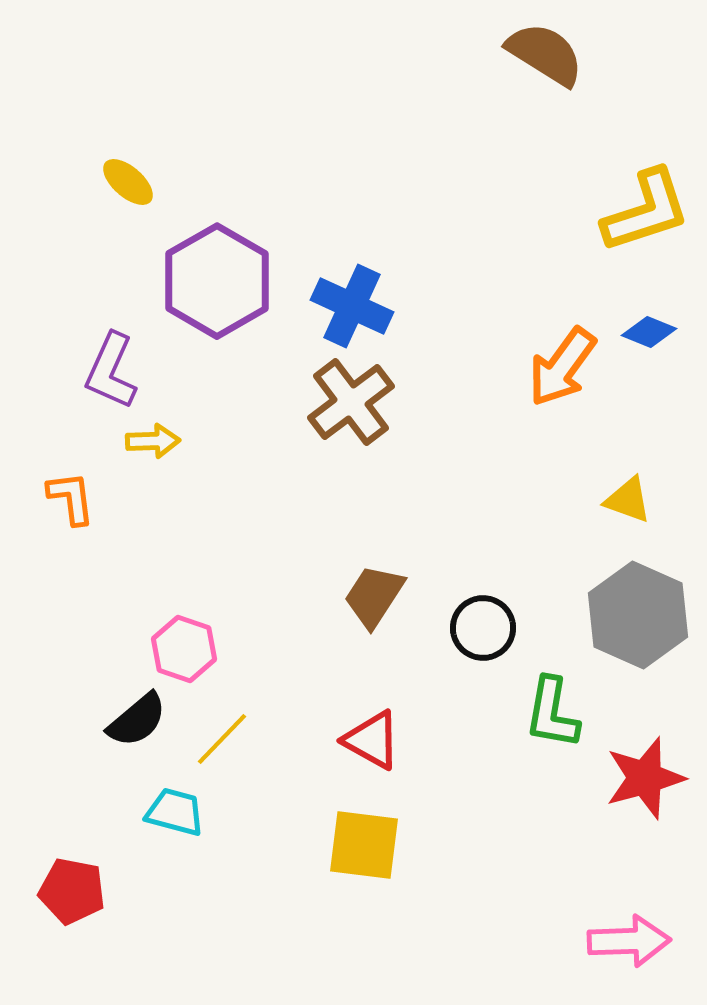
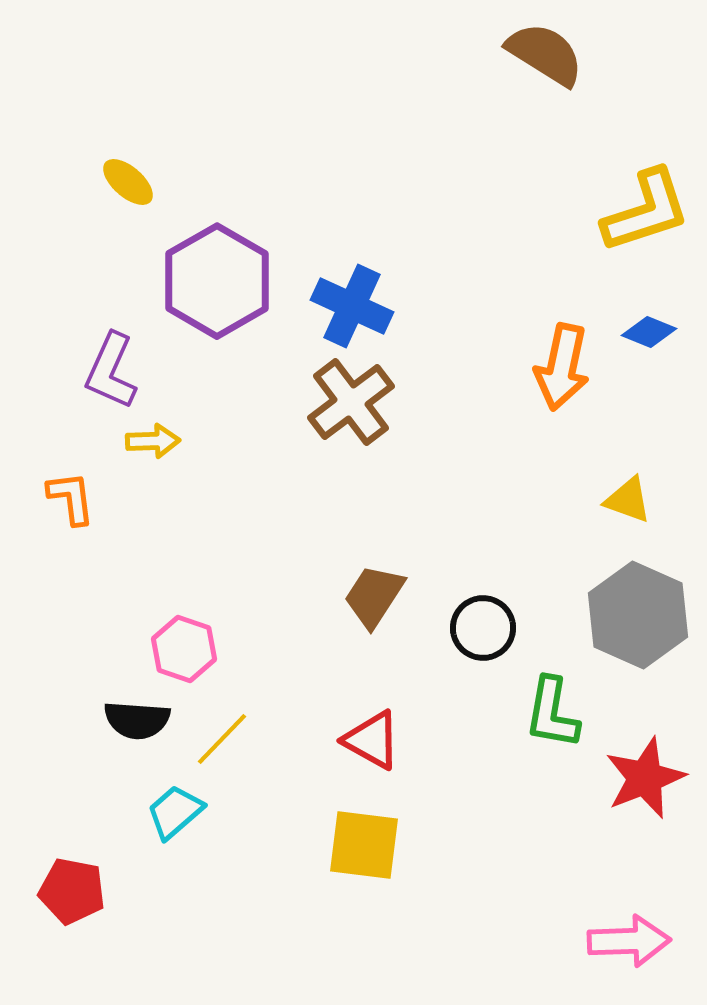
orange arrow: rotated 24 degrees counterclockwise
black semicircle: rotated 44 degrees clockwise
red star: rotated 6 degrees counterclockwise
cyan trapezoid: rotated 56 degrees counterclockwise
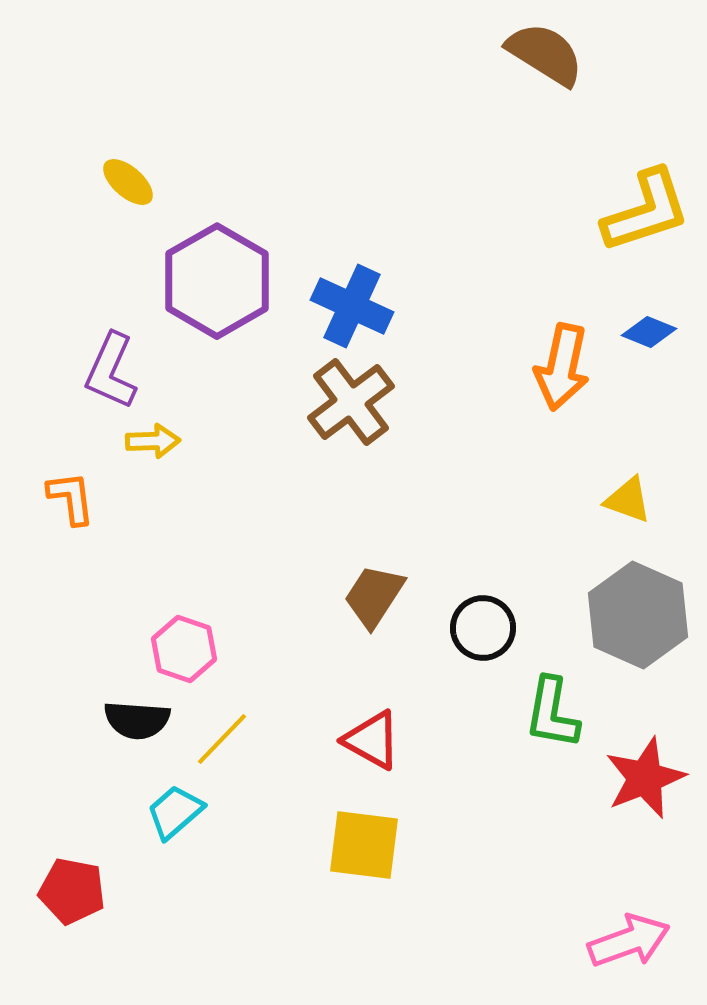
pink arrow: rotated 18 degrees counterclockwise
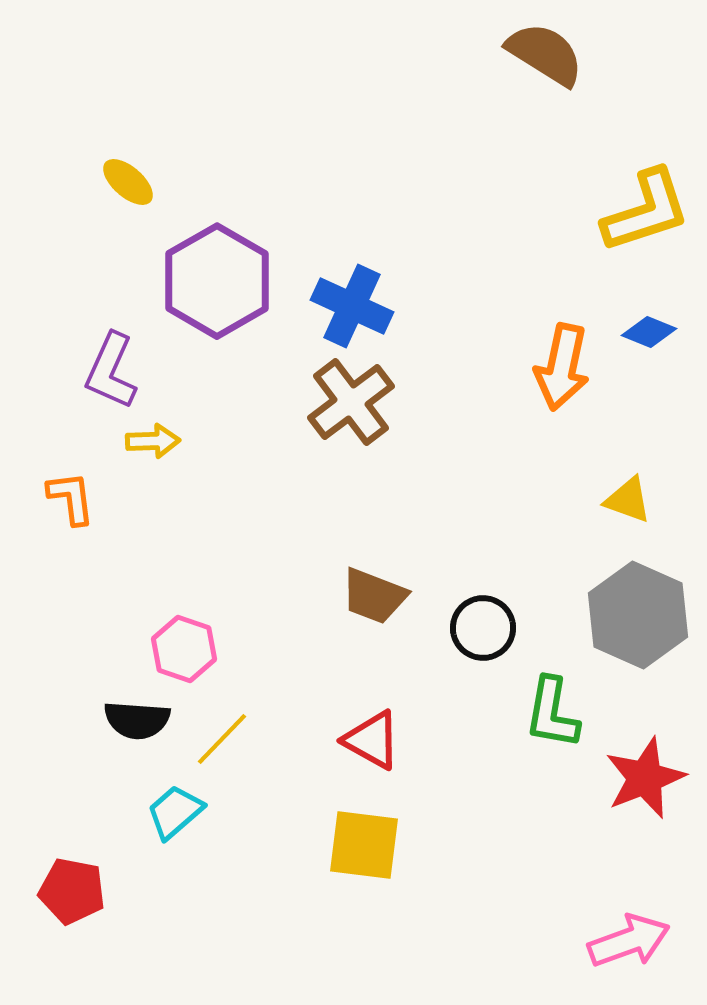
brown trapezoid: rotated 102 degrees counterclockwise
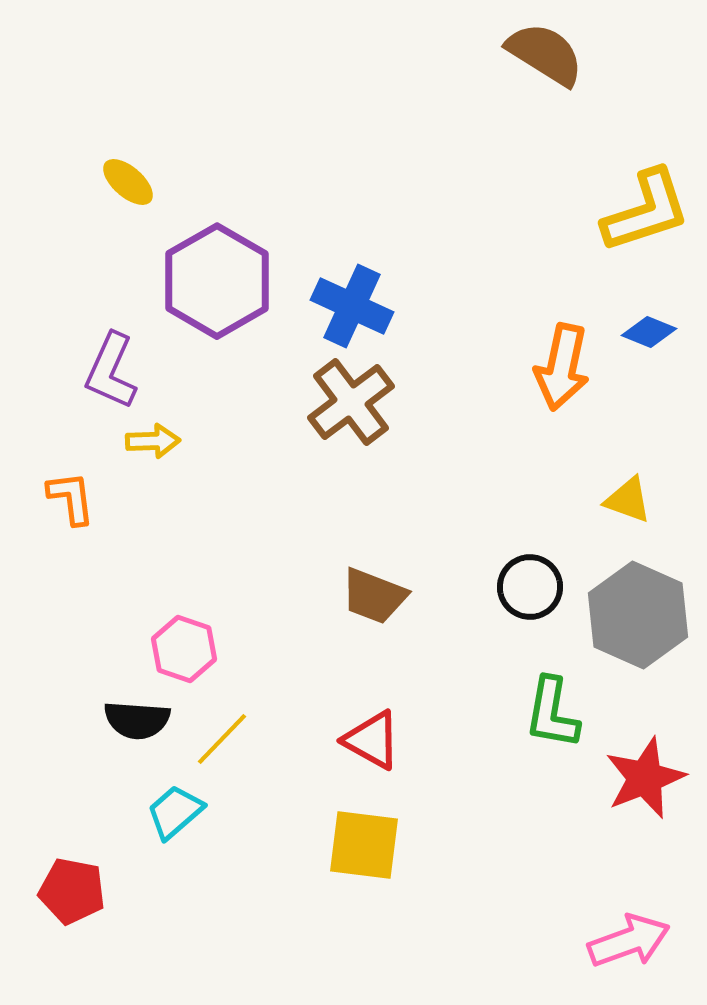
black circle: moved 47 px right, 41 px up
